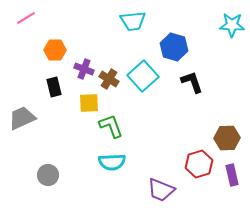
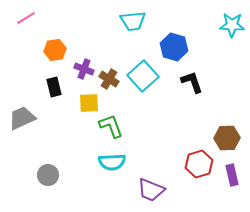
orange hexagon: rotated 10 degrees counterclockwise
purple trapezoid: moved 10 px left
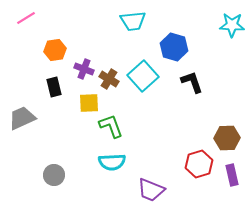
gray circle: moved 6 px right
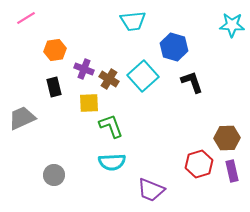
purple rectangle: moved 4 px up
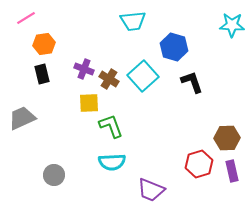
orange hexagon: moved 11 px left, 6 px up
black rectangle: moved 12 px left, 13 px up
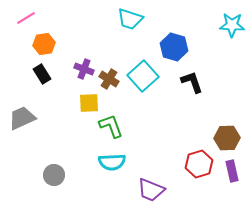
cyan trapezoid: moved 3 px left, 2 px up; rotated 24 degrees clockwise
black rectangle: rotated 18 degrees counterclockwise
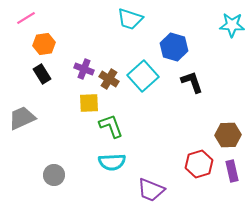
brown hexagon: moved 1 px right, 3 px up
